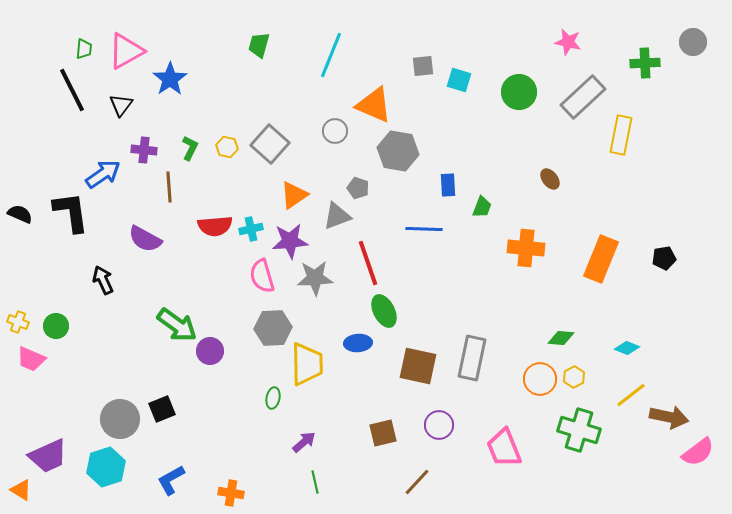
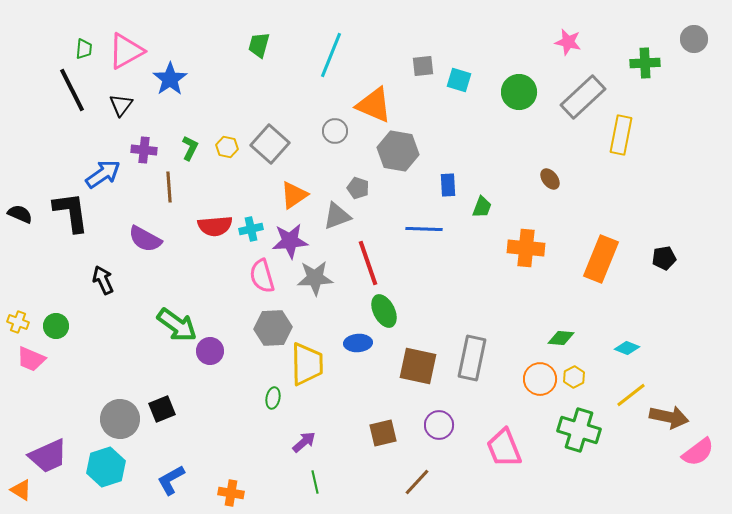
gray circle at (693, 42): moved 1 px right, 3 px up
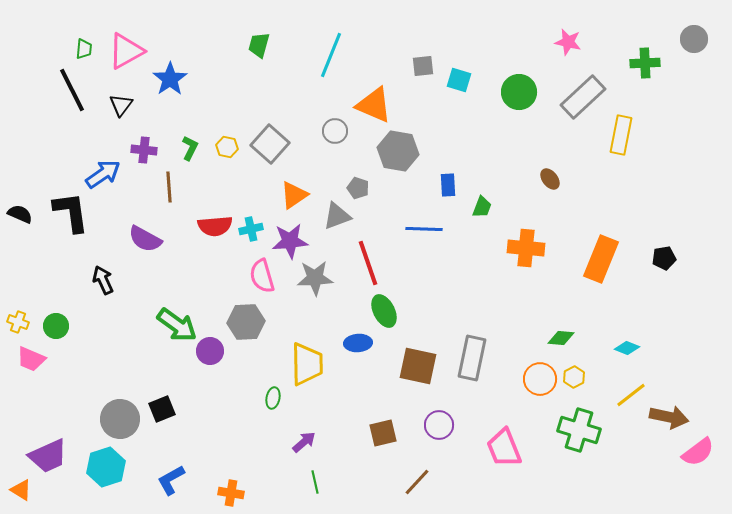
gray hexagon at (273, 328): moved 27 px left, 6 px up
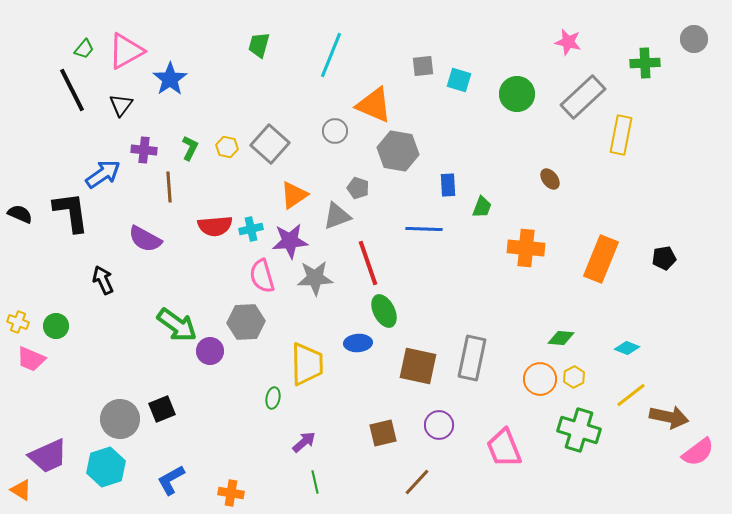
green trapezoid at (84, 49): rotated 35 degrees clockwise
green circle at (519, 92): moved 2 px left, 2 px down
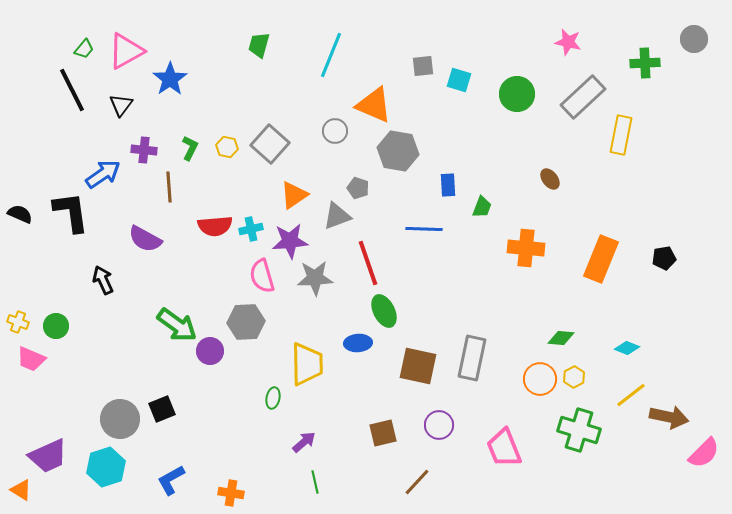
pink semicircle at (698, 452): moved 6 px right, 1 px down; rotated 8 degrees counterclockwise
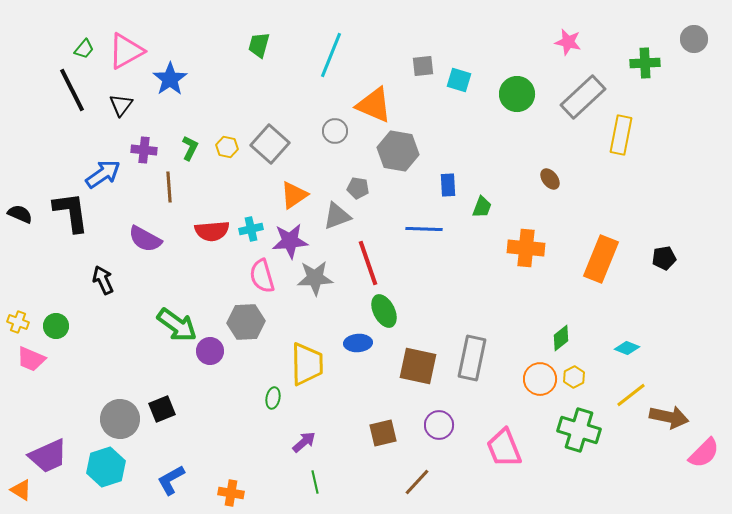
gray pentagon at (358, 188): rotated 10 degrees counterclockwise
red semicircle at (215, 226): moved 3 px left, 5 px down
green diamond at (561, 338): rotated 44 degrees counterclockwise
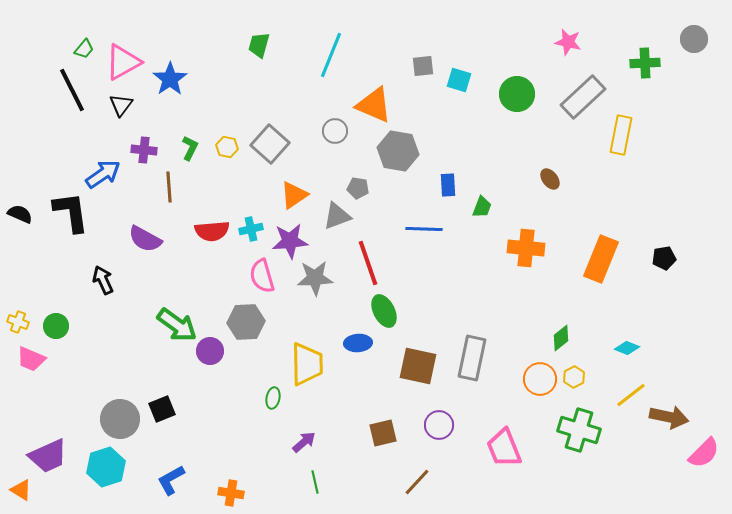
pink triangle at (126, 51): moved 3 px left, 11 px down
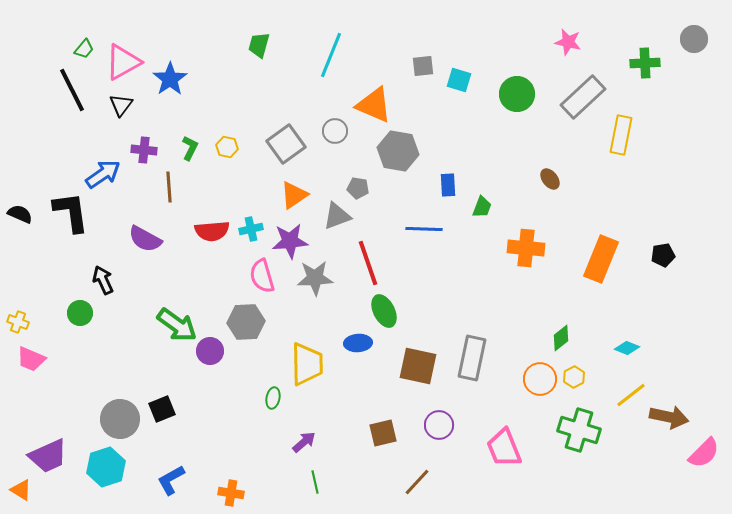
gray square at (270, 144): moved 16 px right; rotated 12 degrees clockwise
black pentagon at (664, 258): moved 1 px left, 3 px up
green circle at (56, 326): moved 24 px right, 13 px up
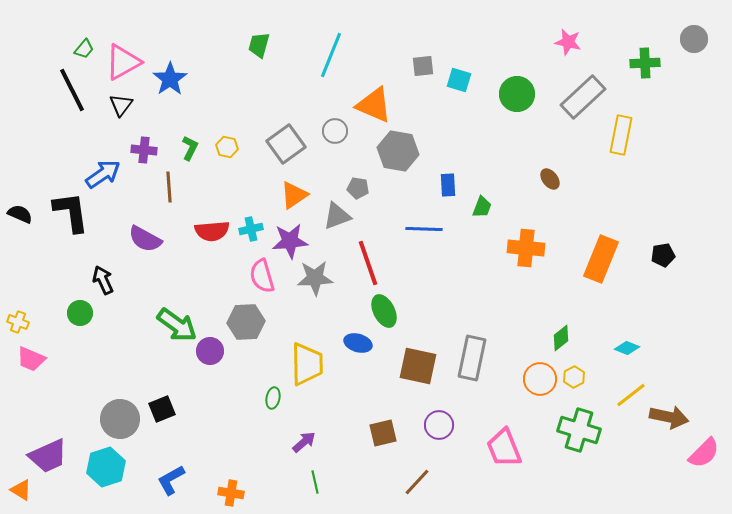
blue ellipse at (358, 343): rotated 20 degrees clockwise
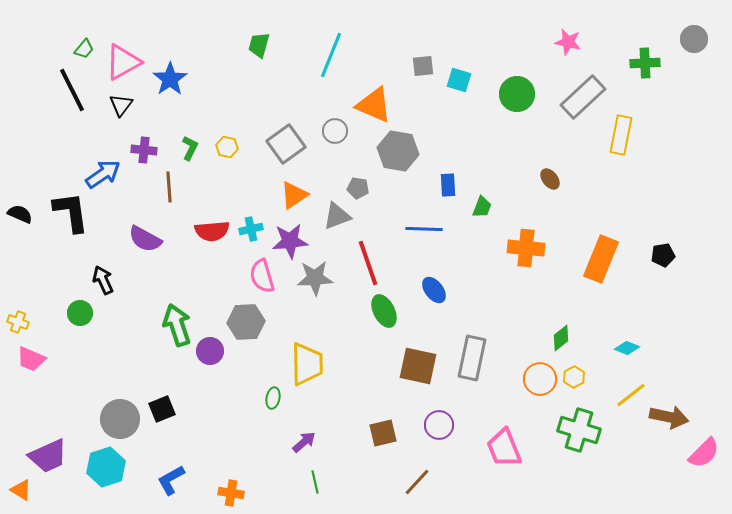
green arrow at (177, 325): rotated 144 degrees counterclockwise
blue ellipse at (358, 343): moved 76 px right, 53 px up; rotated 36 degrees clockwise
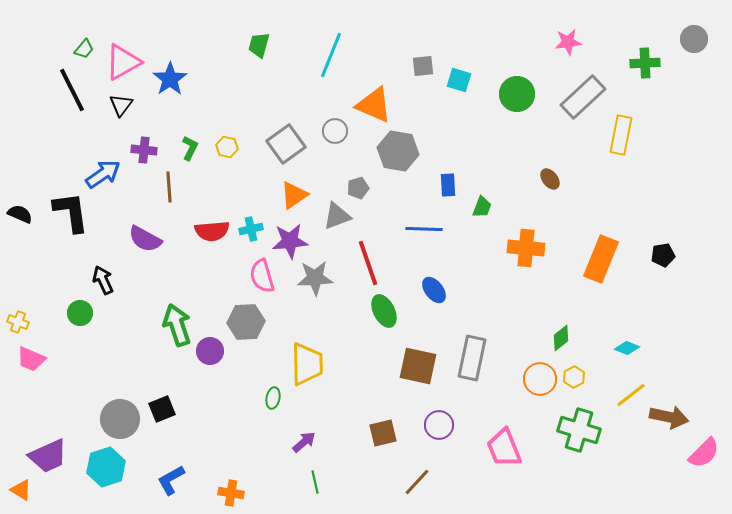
pink star at (568, 42): rotated 20 degrees counterclockwise
gray pentagon at (358, 188): rotated 25 degrees counterclockwise
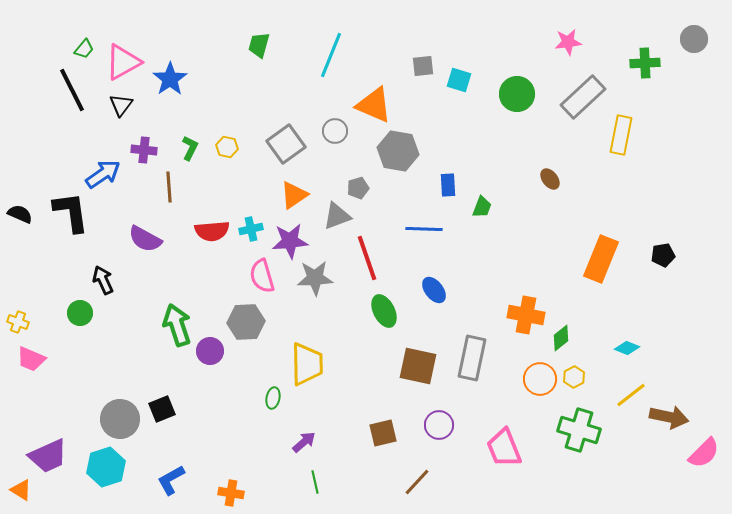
orange cross at (526, 248): moved 67 px down; rotated 6 degrees clockwise
red line at (368, 263): moved 1 px left, 5 px up
